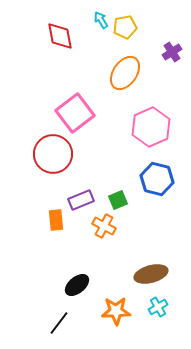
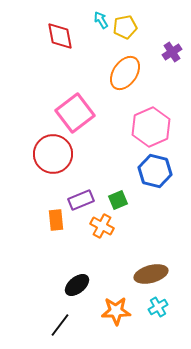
blue hexagon: moved 2 px left, 8 px up
orange cross: moved 2 px left
black line: moved 1 px right, 2 px down
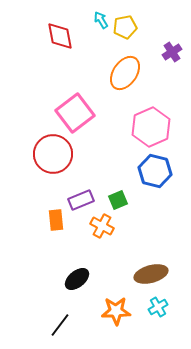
black ellipse: moved 6 px up
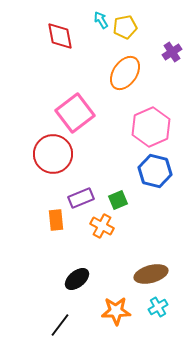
purple rectangle: moved 2 px up
